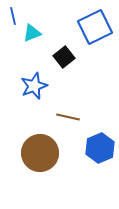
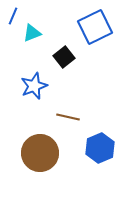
blue line: rotated 36 degrees clockwise
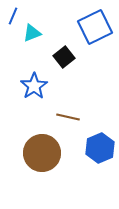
blue star: rotated 12 degrees counterclockwise
brown circle: moved 2 px right
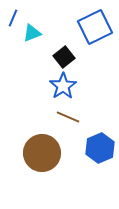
blue line: moved 2 px down
blue star: moved 29 px right
brown line: rotated 10 degrees clockwise
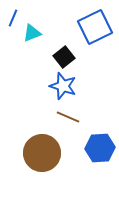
blue star: rotated 20 degrees counterclockwise
blue hexagon: rotated 20 degrees clockwise
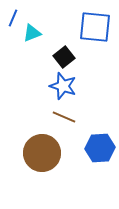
blue square: rotated 32 degrees clockwise
brown line: moved 4 px left
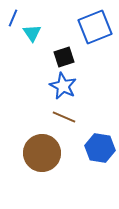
blue square: rotated 28 degrees counterclockwise
cyan triangle: rotated 42 degrees counterclockwise
black square: rotated 20 degrees clockwise
blue star: rotated 8 degrees clockwise
blue hexagon: rotated 12 degrees clockwise
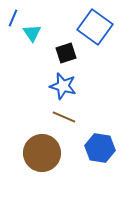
blue square: rotated 32 degrees counterclockwise
black square: moved 2 px right, 4 px up
blue star: rotated 12 degrees counterclockwise
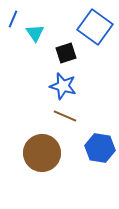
blue line: moved 1 px down
cyan triangle: moved 3 px right
brown line: moved 1 px right, 1 px up
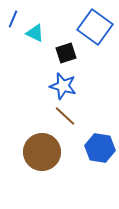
cyan triangle: rotated 30 degrees counterclockwise
brown line: rotated 20 degrees clockwise
brown circle: moved 1 px up
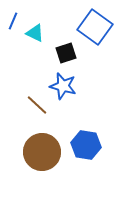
blue line: moved 2 px down
brown line: moved 28 px left, 11 px up
blue hexagon: moved 14 px left, 3 px up
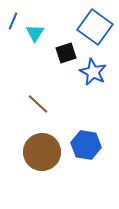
cyan triangle: rotated 36 degrees clockwise
blue star: moved 30 px right, 14 px up; rotated 12 degrees clockwise
brown line: moved 1 px right, 1 px up
